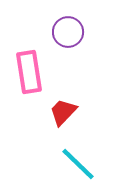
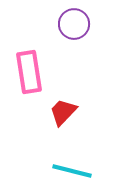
purple circle: moved 6 px right, 8 px up
cyan line: moved 6 px left, 7 px down; rotated 30 degrees counterclockwise
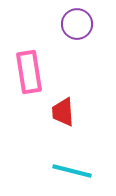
purple circle: moved 3 px right
red trapezoid: rotated 48 degrees counterclockwise
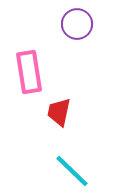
red trapezoid: moved 4 px left; rotated 16 degrees clockwise
cyan line: rotated 30 degrees clockwise
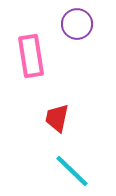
pink rectangle: moved 2 px right, 16 px up
red trapezoid: moved 2 px left, 6 px down
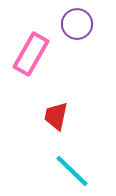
pink rectangle: moved 2 px up; rotated 39 degrees clockwise
red trapezoid: moved 1 px left, 2 px up
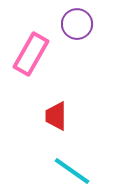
red trapezoid: rotated 12 degrees counterclockwise
cyan line: rotated 9 degrees counterclockwise
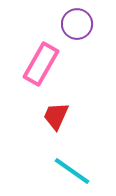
pink rectangle: moved 10 px right, 10 px down
red trapezoid: rotated 24 degrees clockwise
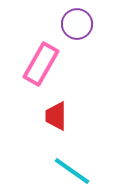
red trapezoid: rotated 24 degrees counterclockwise
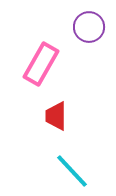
purple circle: moved 12 px right, 3 px down
cyan line: rotated 12 degrees clockwise
